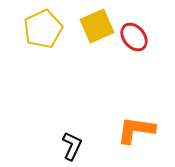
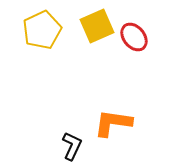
yellow pentagon: moved 1 px left, 1 px down
orange L-shape: moved 23 px left, 7 px up
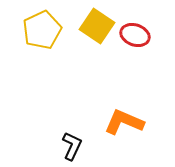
yellow square: rotated 32 degrees counterclockwise
red ellipse: moved 1 px right, 2 px up; rotated 32 degrees counterclockwise
orange L-shape: moved 11 px right, 1 px up; rotated 15 degrees clockwise
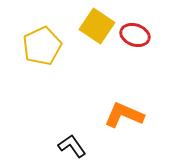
yellow pentagon: moved 16 px down
orange L-shape: moved 7 px up
black L-shape: rotated 60 degrees counterclockwise
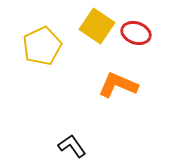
red ellipse: moved 1 px right, 2 px up
orange L-shape: moved 6 px left, 30 px up
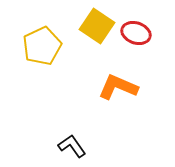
orange L-shape: moved 2 px down
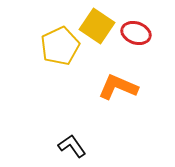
yellow pentagon: moved 18 px right
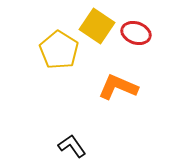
yellow pentagon: moved 1 px left, 4 px down; rotated 15 degrees counterclockwise
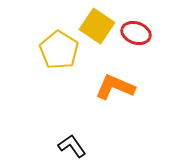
orange L-shape: moved 3 px left
